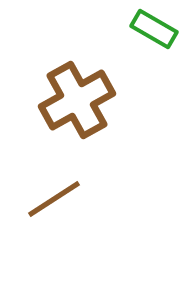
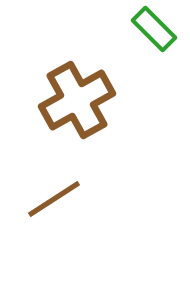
green rectangle: rotated 15 degrees clockwise
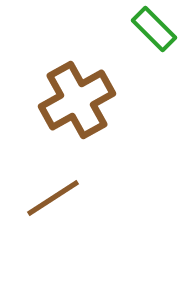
brown line: moved 1 px left, 1 px up
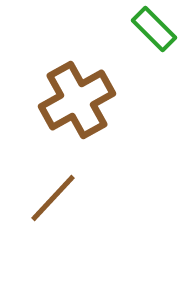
brown line: rotated 14 degrees counterclockwise
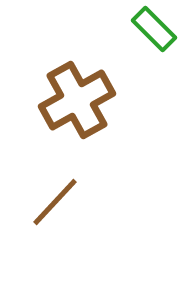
brown line: moved 2 px right, 4 px down
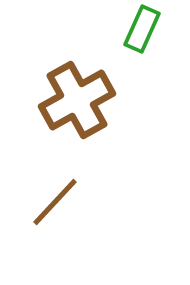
green rectangle: moved 12 px left; rotated 69 degrees clockwise
